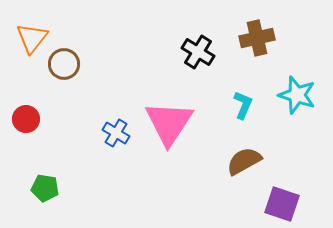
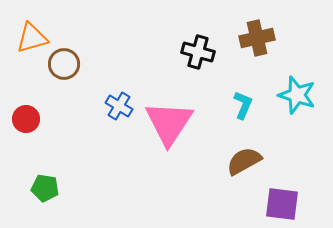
orange triangle: rotated 36 degrees clockwise
black cross: rotated 16 degrees counterclockwise
blue cross: moved 3 px right, 27 px up
purple square: rotated 12 degrees counterclockwise
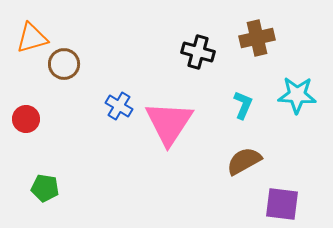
cyan star: rotated 15 degrees counterclockwise
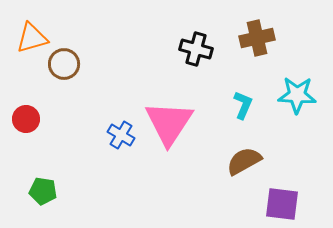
black cross: moved 2 px left, 3 px up
blue cross: moved 2 px right, 29 px down
green pentagon: moved 2 px left, 3 px down
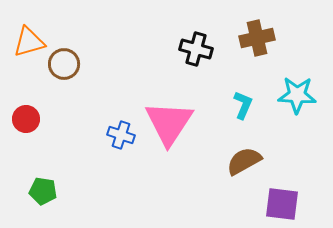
orange triangle: moved 3 px left, 4 px down
blue cross: rotated 12 degrees counterclockwise
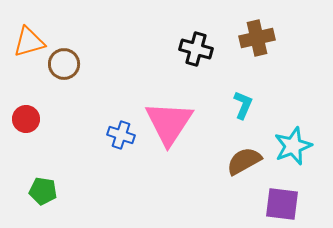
cyan star: moved 4 px left, 51 px down; rotated 24 degrees counterclockwise
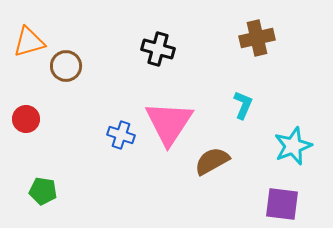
black cross: moved 38 px left
brown circle: moved 2 px right, 2 px down
brown semicircle: moved 32 px left
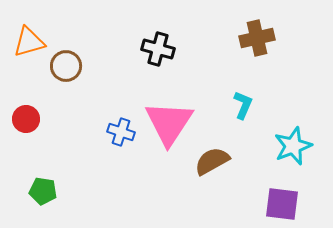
blue cross: moved 3 px up
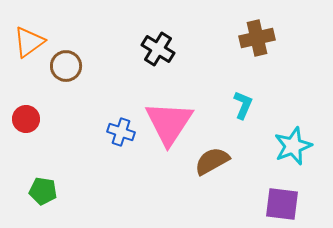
orange triangle: rotated 20 degrees counterclockwise
black cross: rotated 16 degrees clockwise
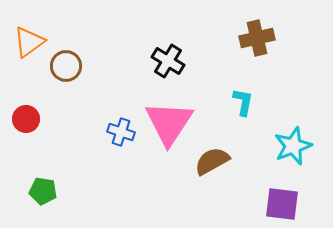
black cross: moved 10 px right, 12 px down
cyan L-shape: moved 3 px up; rotated 12 degrees counterclockwise
